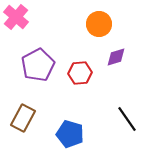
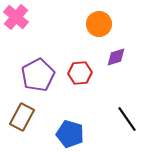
purple pentagon: moved 10 px down
brown rectangle: moved 1 px left, 1 px up
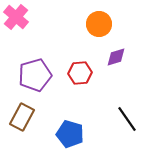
purple pentagon: moved 3 px left; rotated 12 degrees clockwise
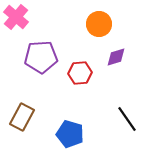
purple pentagon: moved 6 px right, 18 px up; rotated 12 degrees clockwise
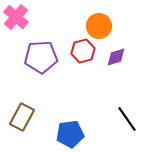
orange circle: moved 2 px down
red hexagon: moved 3 px right, 22 px up; rotated 10 degrees counterclockwise
blue pentagon: rotated 24 degrees counterclockwise
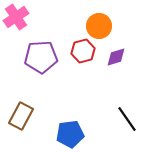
pink cross: rotated 15 degrees clockwise
brown rectangle: moved 1 px left, 1 px up
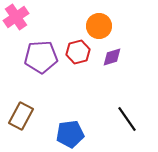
red hexagon: moved 5 px left, 1 px down
purple diamond: moved 4 px left
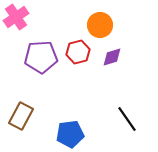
orange circle: moved 1 px right, 1 px up
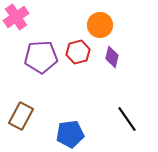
purple diamond: rotated 60 degrees counterclockwise
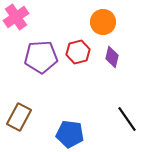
orange circle: moved 3 px right, 3 px up
brown rectangle: moved 2 px left, 1 px down
blue pentagon: rotated 16 degrees clockwise
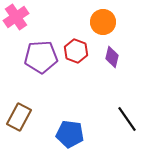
red hexagon: moved 2 px left, 1 px up; rotated 25 degrees counterclockwise
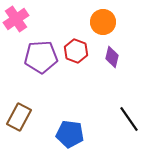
pink cross: moved 2 px down
black line: moved 2 px right
